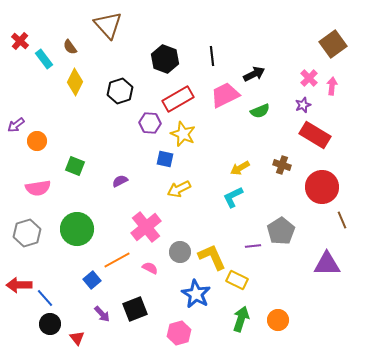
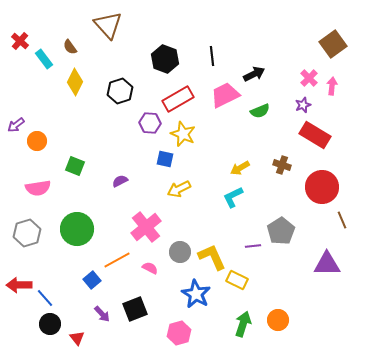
green arrow at (241, 319): moved 2 px right, 5 px down
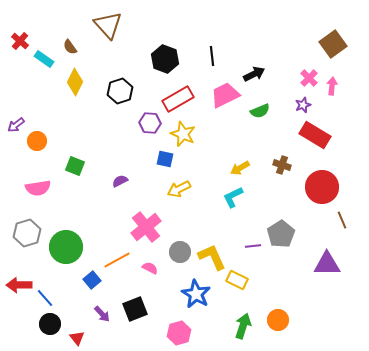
cyan rectangle at (44, 59): rotated 18 degrees counterclockwise
green circle at (77, 229): moved 11 px left, 18 px down
gray pentagon at (281, 231): moved 3 px down
green arrow at (243, 324): moved 2 px down
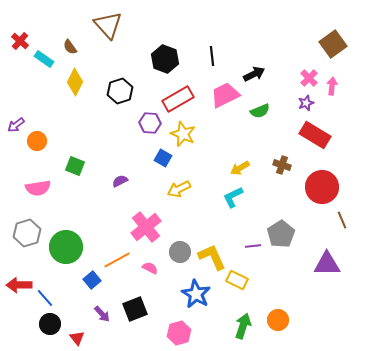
purple star at (303, 105): moved 3 px right, 2 px up
blue square at (165, 159): moved 2 px left, 1 px up; rotated 18 degrees clockwise
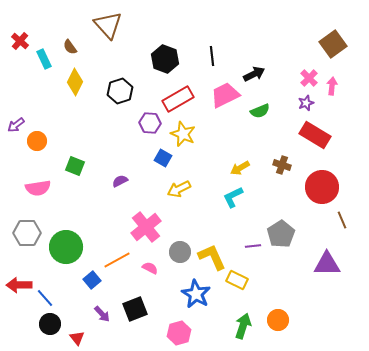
cyan rectangle at (44, 59): rotated 30 degrees clockwise
gray hexagon at (27, 233): rotated 16 degrees clockwise
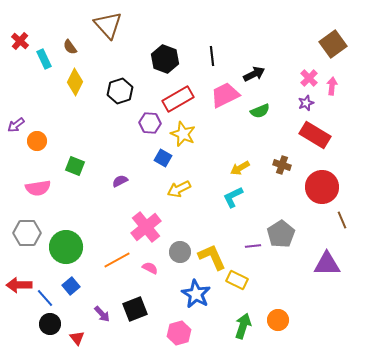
blue square at (92, 280): moved 21 px left, 6 px down
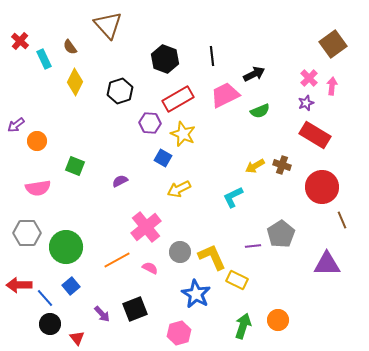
yellow arrow at (240, 168): moved 15 px right, 2 px up
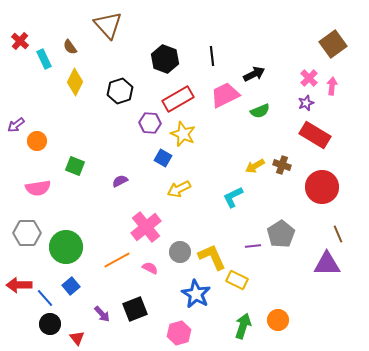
brown line at (342, 220): moved 4 px left, 14 px down
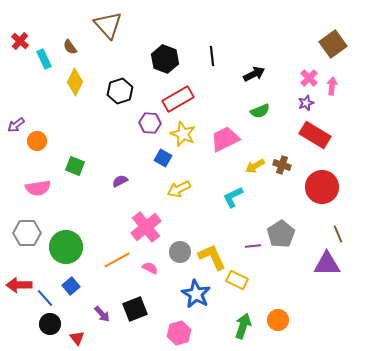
pink trapezoid at (225, 95): moved 44 px down
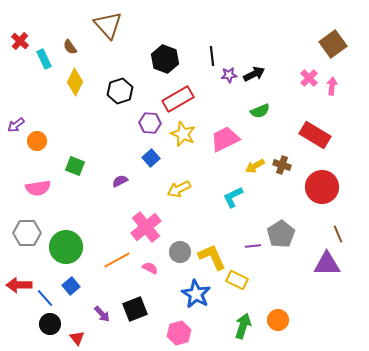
purple star at (306, 103): moved 77 px left, 28 px up; rotated 14 degrees clockwise
blue square at (163, 158): moved 12 px left; rotated 18 degrees clockwise
